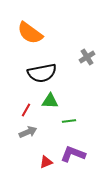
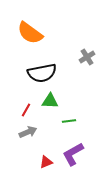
purple L-shape: rotated 50 degrees counterclockwise
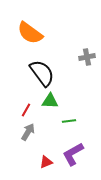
gray cross: rotated 21 degrees clockwise
black semicircle: rotated 116 degrees counterclockwise
gray arrow: rotated 36 degrees counterclockwise
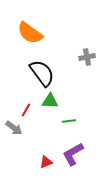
gray arrow: moved 14 px left, 4 px up; rotated 96 degrees clockwise
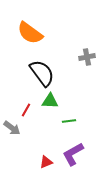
gray arrow: moved 2 px left
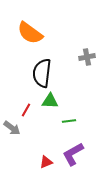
black semicircle: rotated 136 degrees counterclockwise
